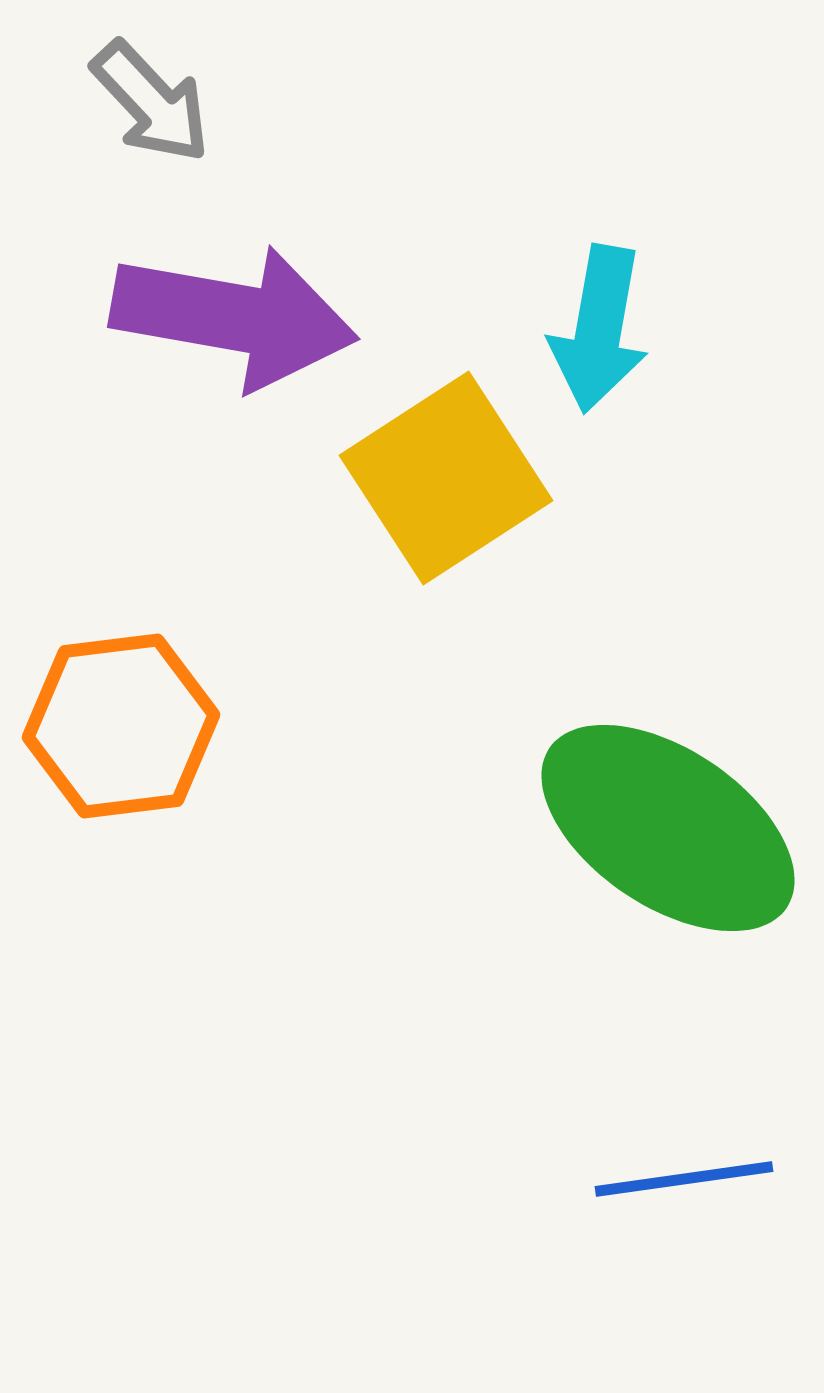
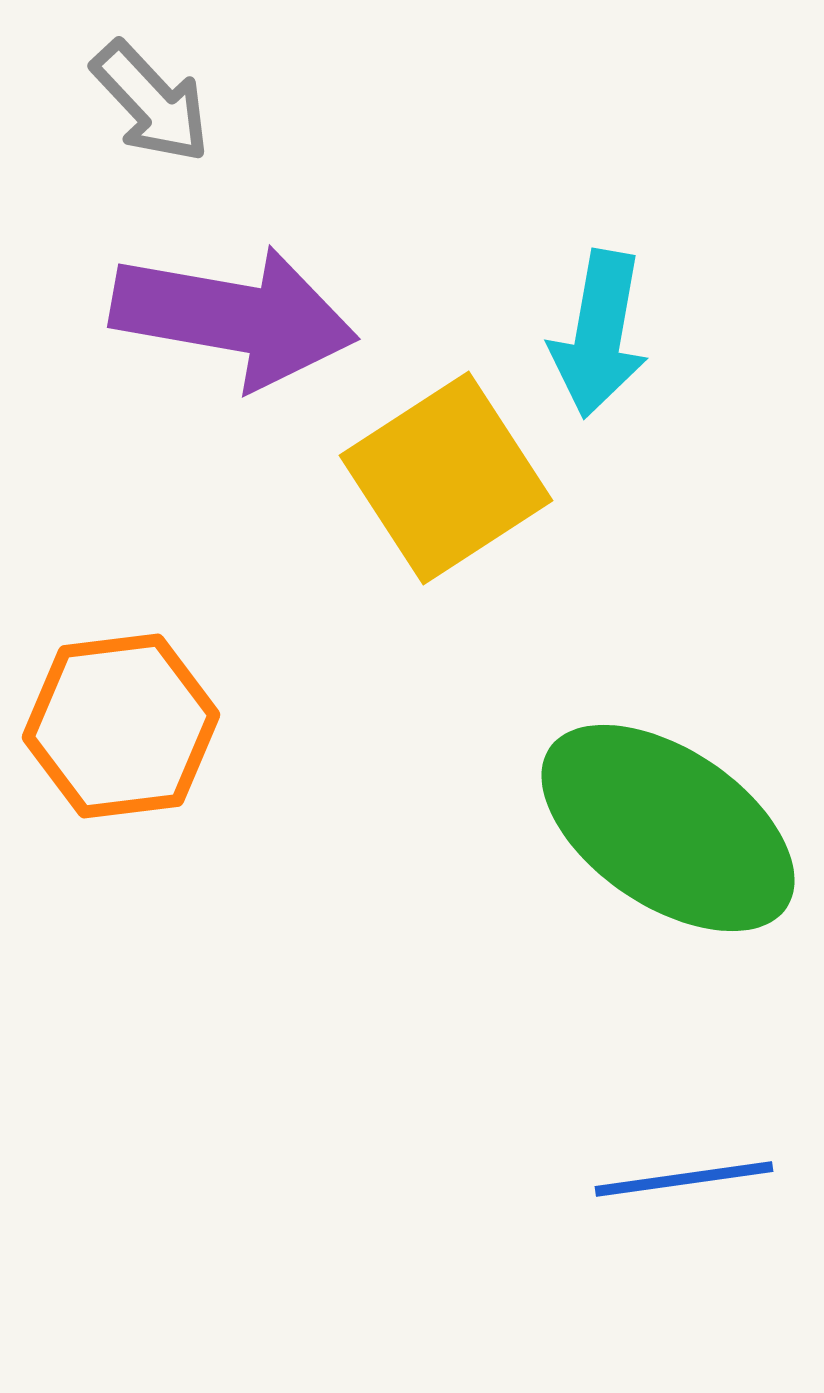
cyan arrow: moved 5 px down
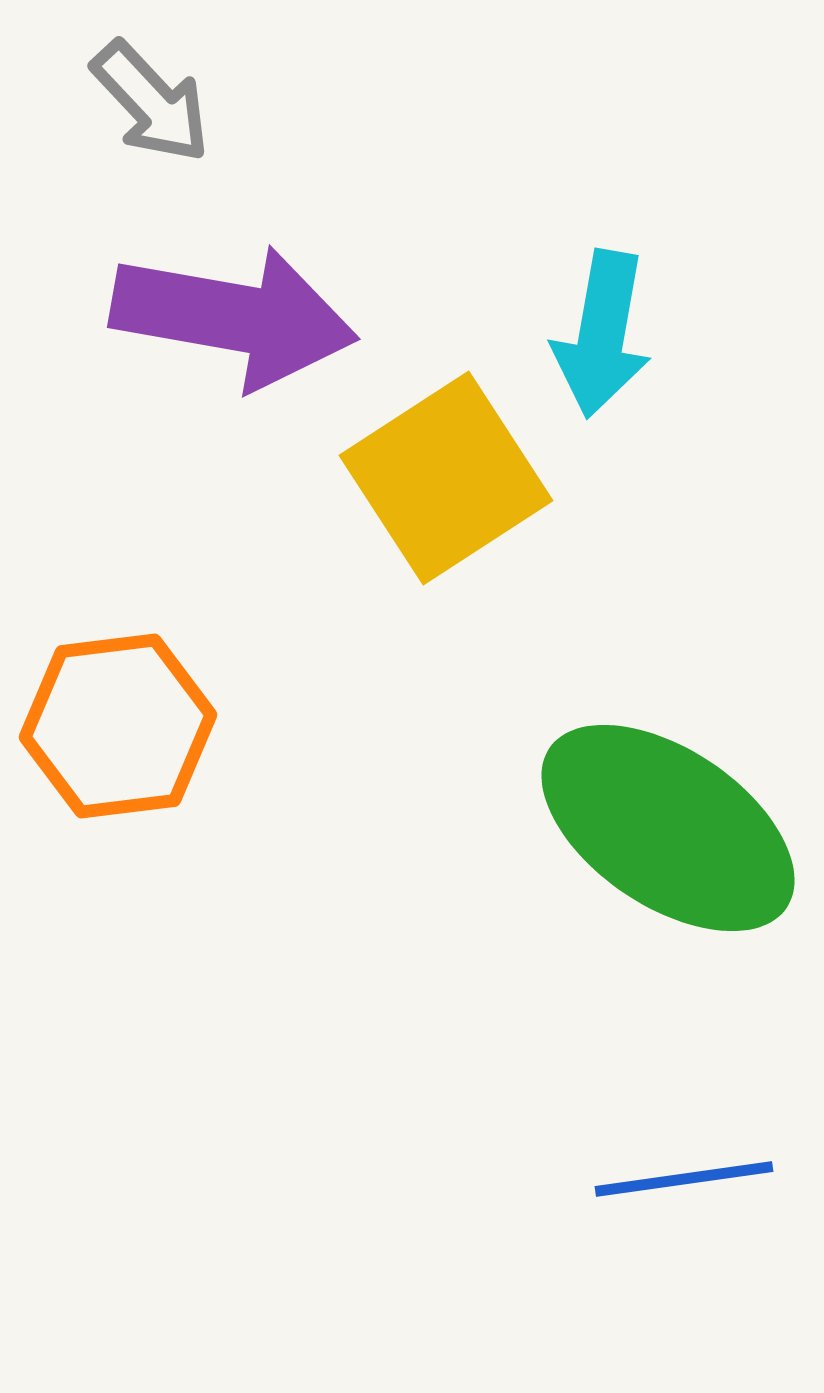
cyan arrow: moved 3 px right
orange hexagon: moved 3 px left
